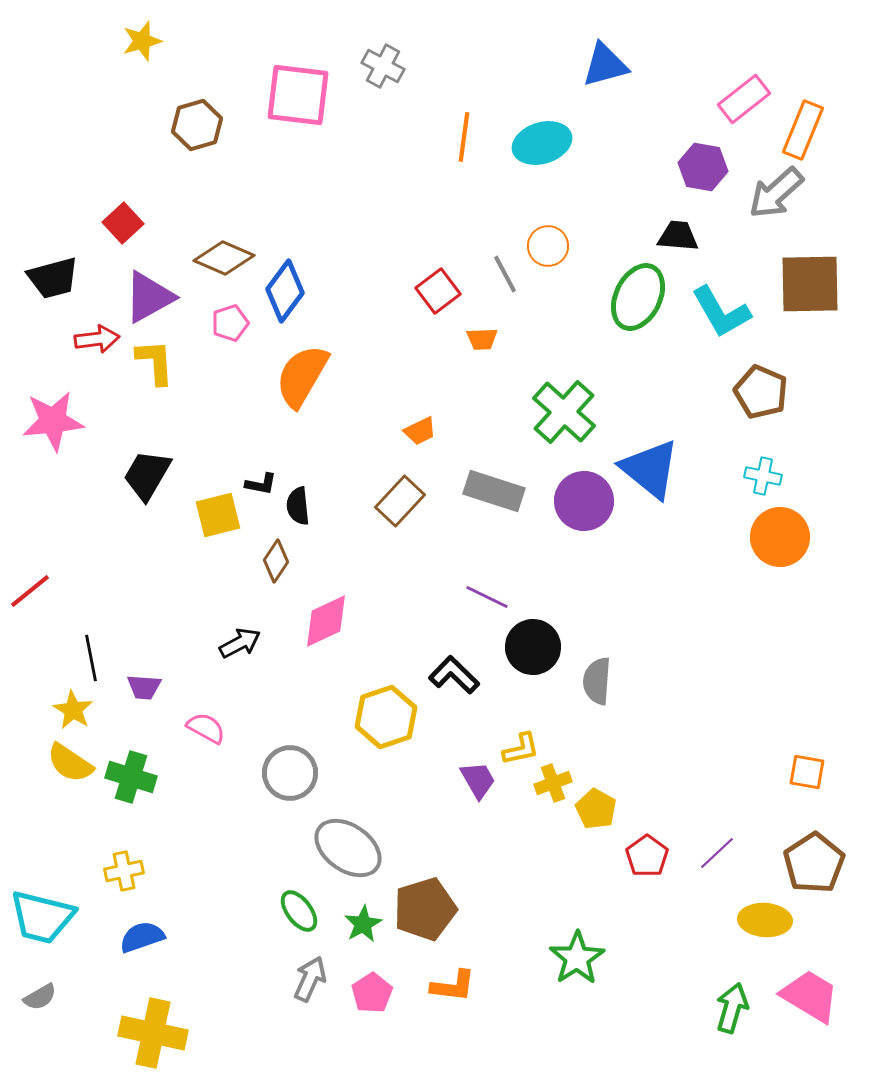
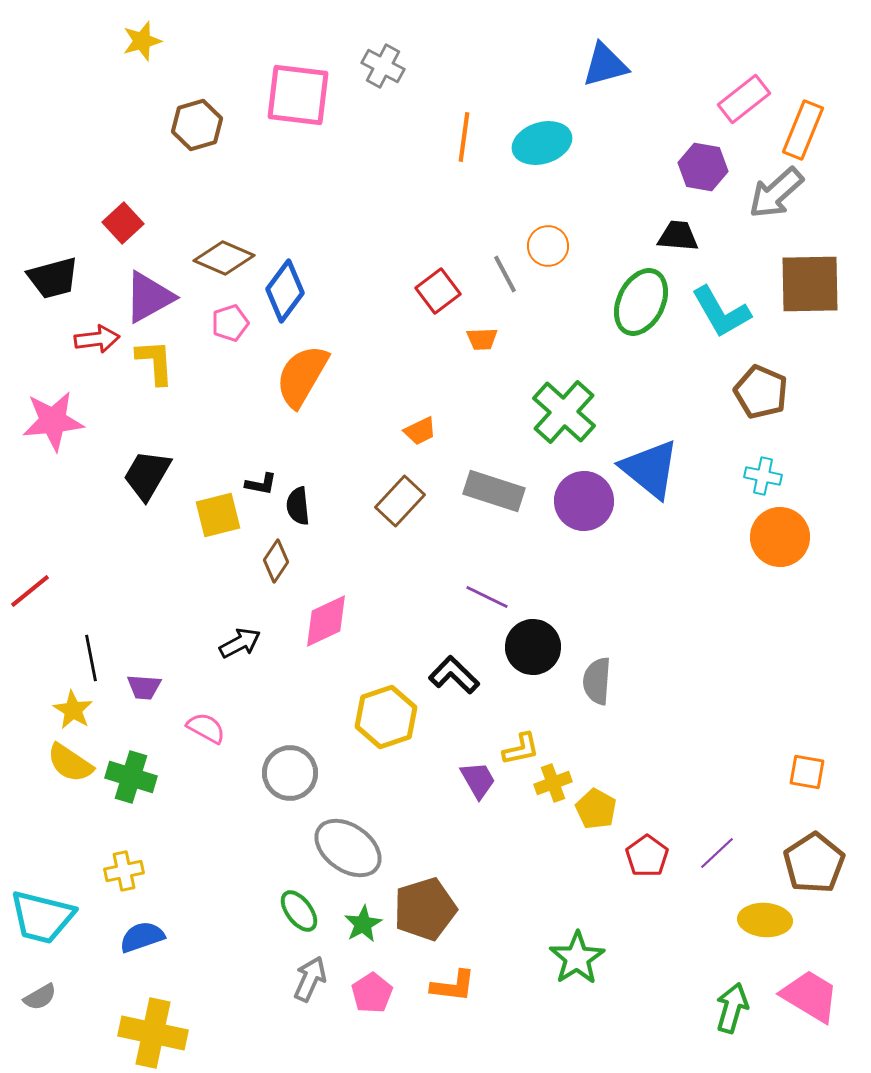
green ellipse at (638, 297): moved 3 px right, 5 px down
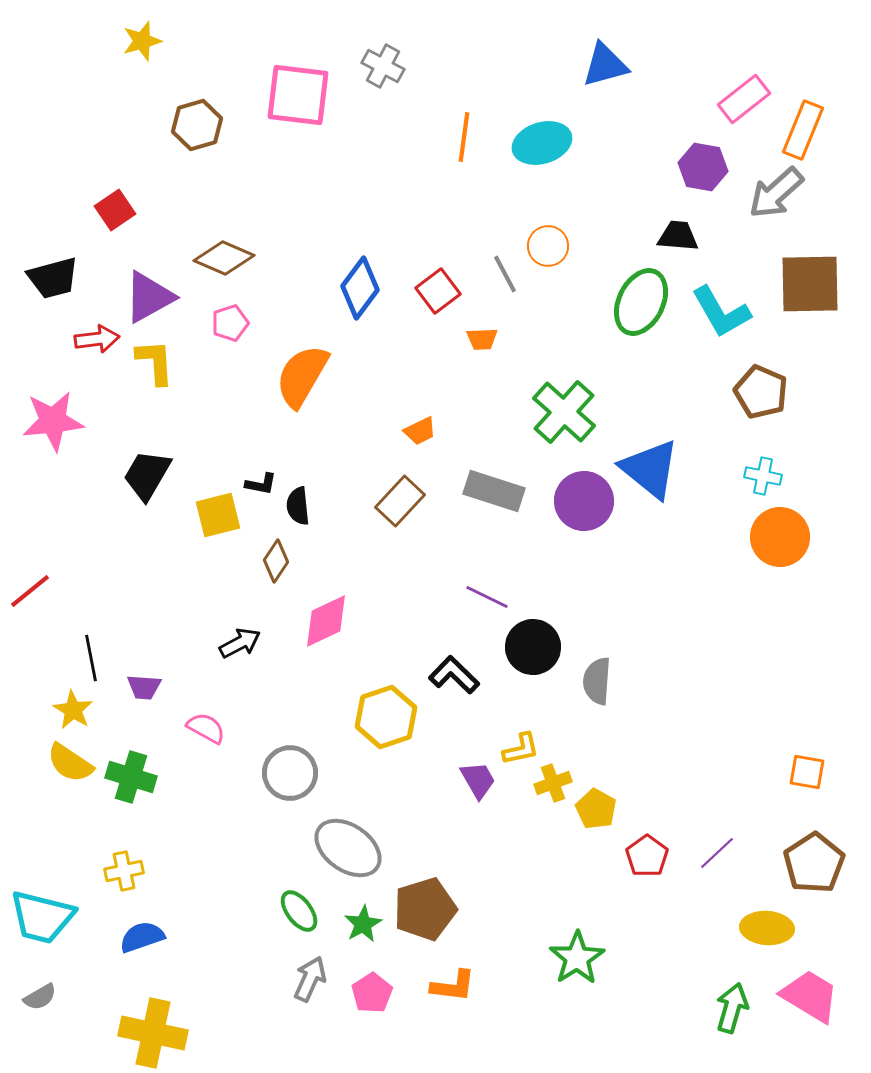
red square at (123, 223): moved 8 px left, 13 px up; rotated 9 degrees clockwise
blue diamond at (285, 291): moved 75 px right, 3 px up
yellow ellipse at (765, 920): moved 2 px right, 8 px down
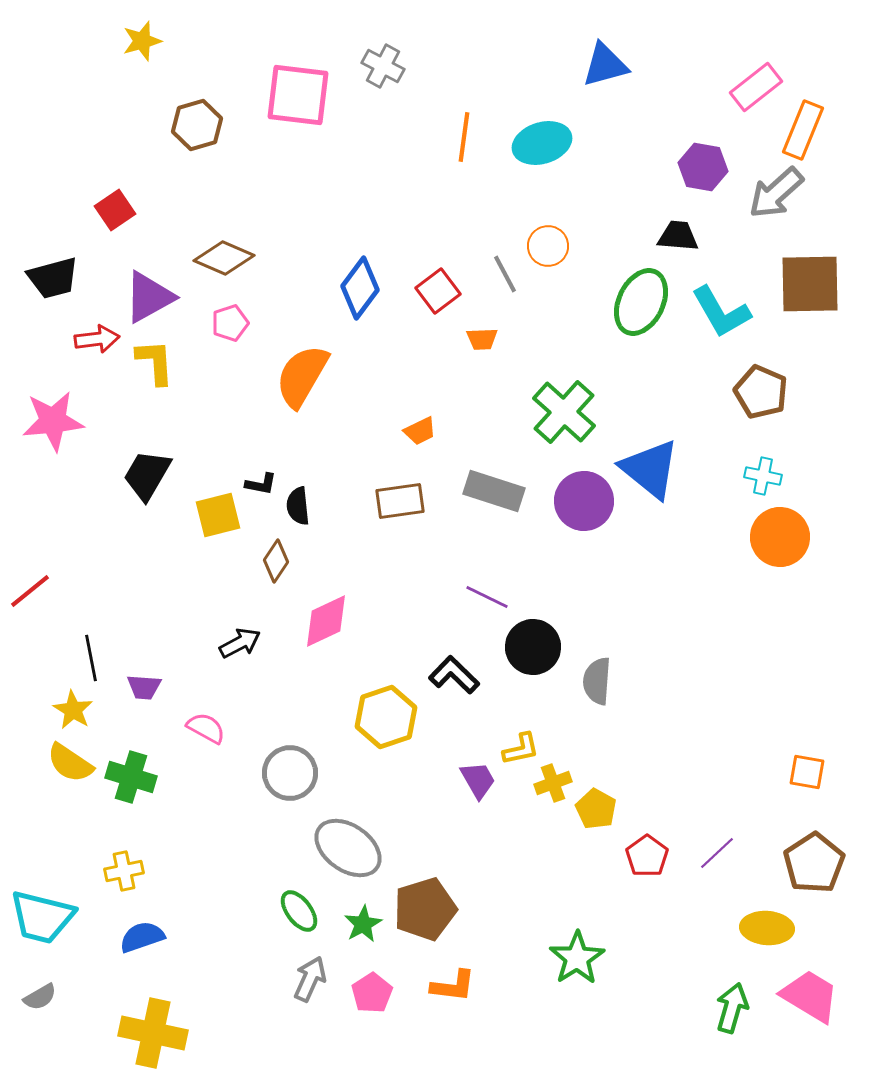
pink rectangle at (744, 99): moved 12 px right, 12 px up
brown rectangle at (400, 501): rotated 39 degrees clockwise
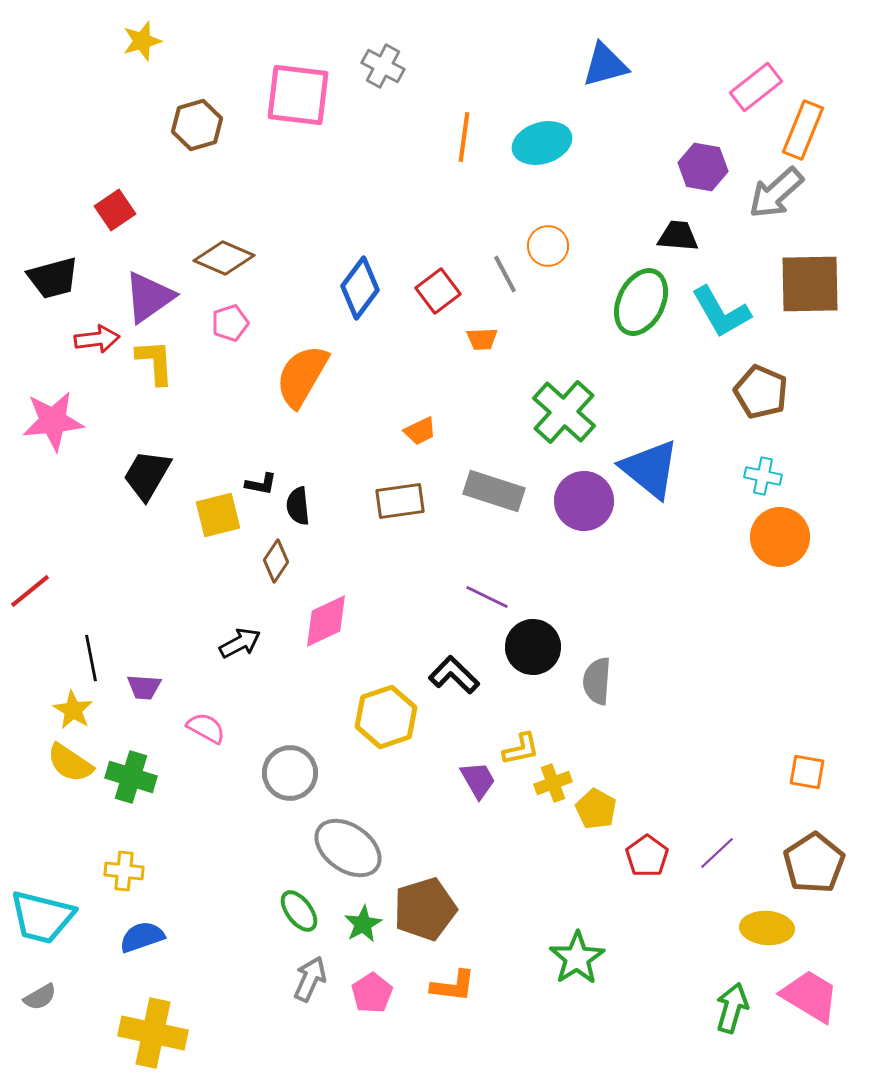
purple triangle at (149, 297): rotated 6 degrees counterclockwise
yellow cross at (124, 871): rotated 18 degrees clockwise
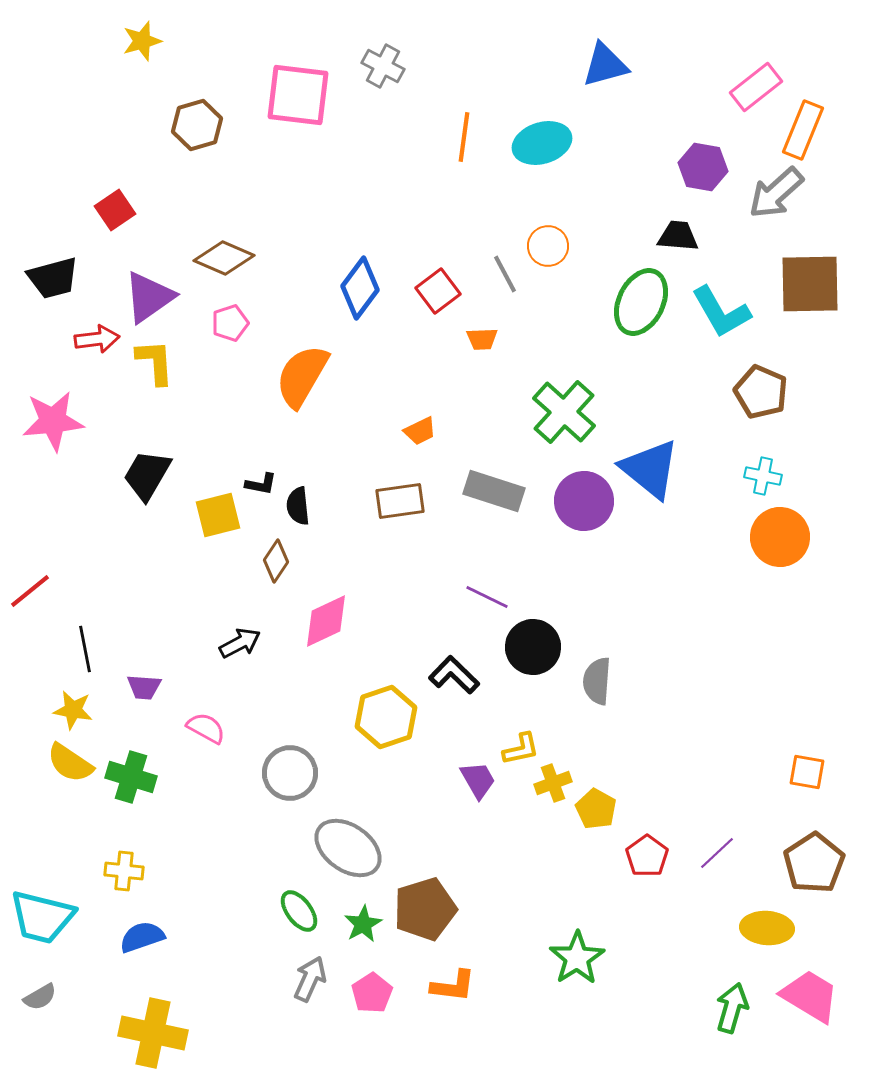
black line at (91, 658): moved 6 px left, 9 px up
yellow star at (73, 710): rotated 21 degrees counterclockwise
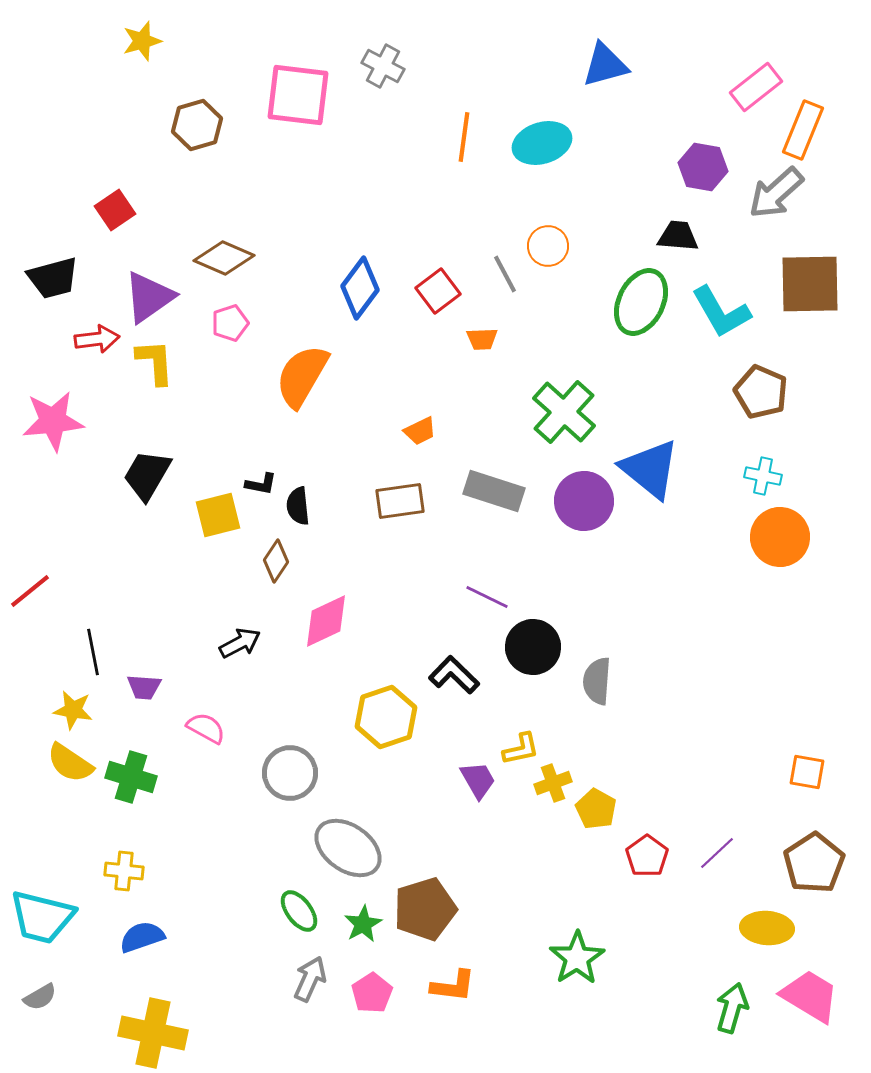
black line at (85, 649): moved 8 px right, 3 px down
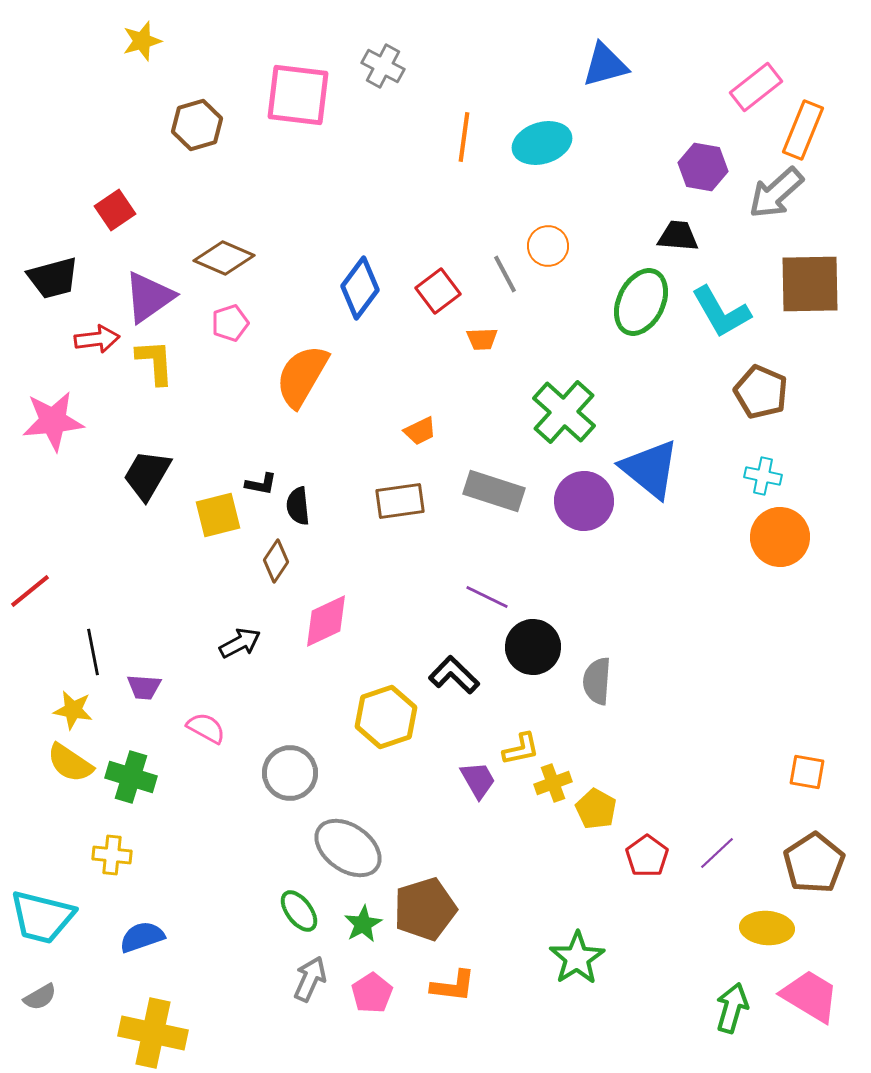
yellow cross at (124, 871): moved 12 px left, 16 px up
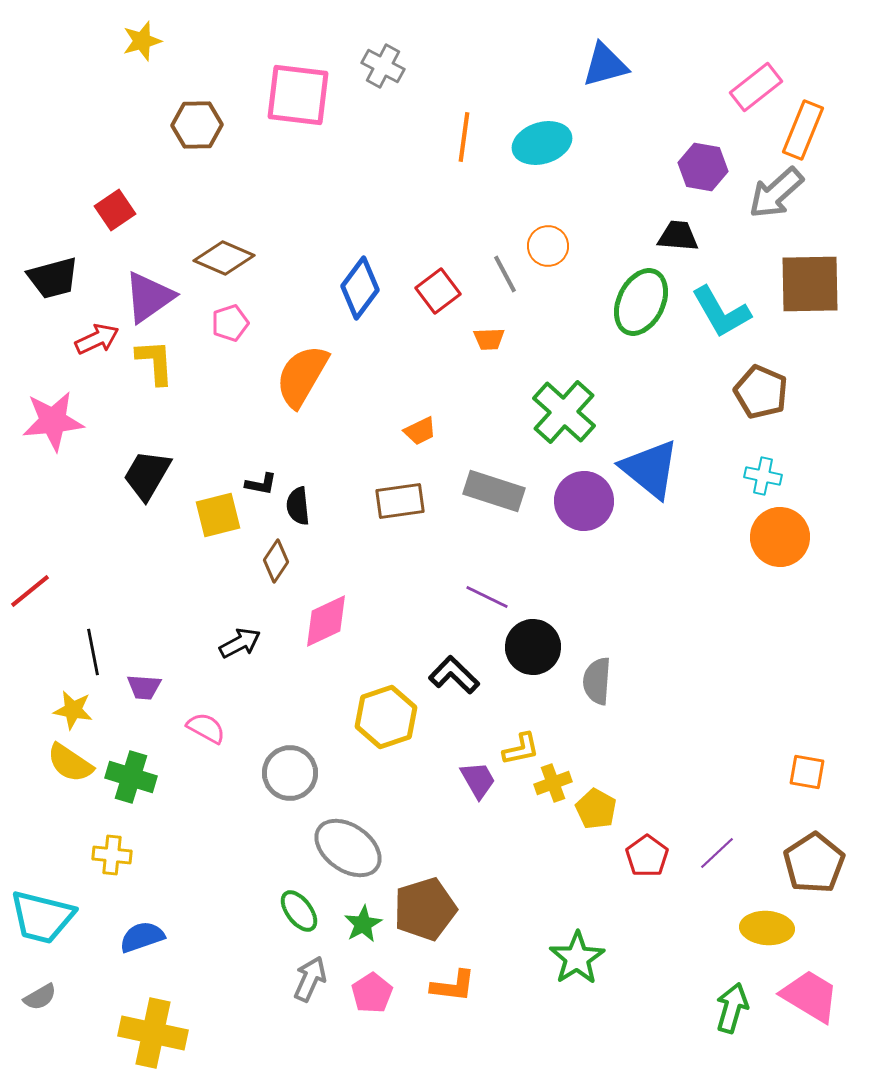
brown hexagon at (197, 125): rotated 15 degrees clockwise
red arrow at (97, 339): rotated 18 degrees counterclockwise
orange trapezoid at (482, 339): moved 7 px right
